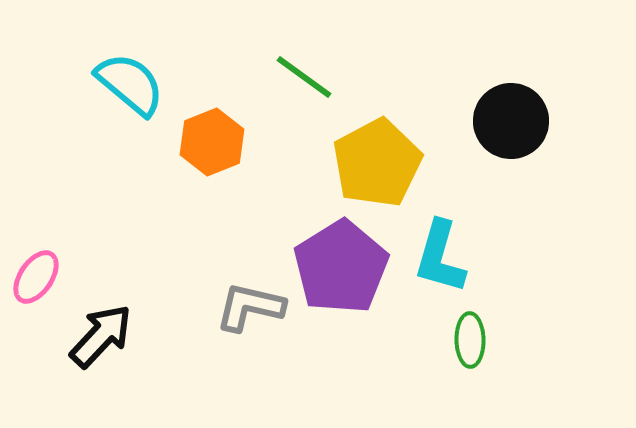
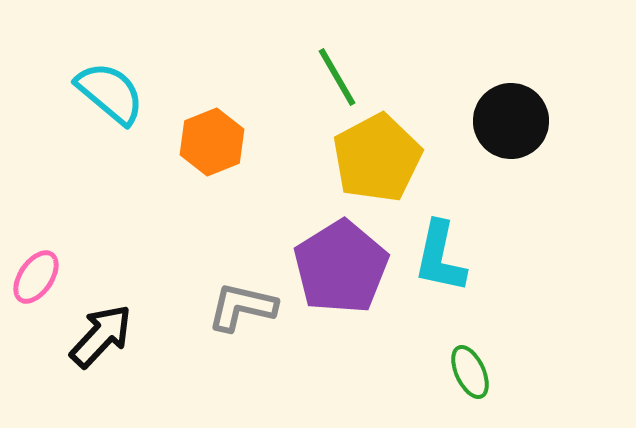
green line: moved 33 px right; rotated 24 degrees clockwise
cyan semicircle: moved 20 px left, 9 px down
yellow pentagon: moved 5 px up
cyan L-shape: rotated 4 degrees counterclockwise
gray L-shape: moved 8 px left
green ellipse: moved 32 px down; rotated 24 degrees counterclockwise
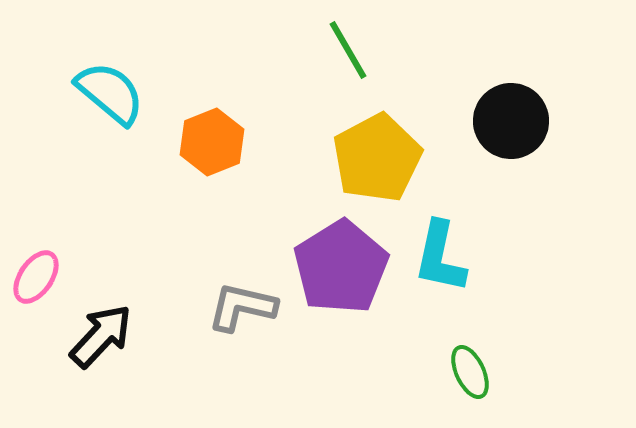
green line: moved 11 px right, 27 px up
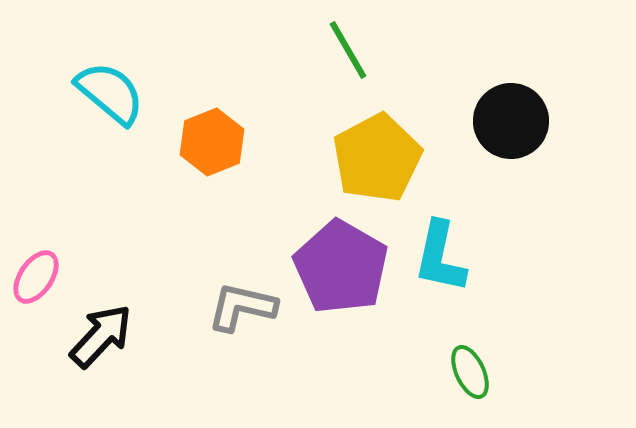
purple pentagon: rotated 10 degrees counterclockwise
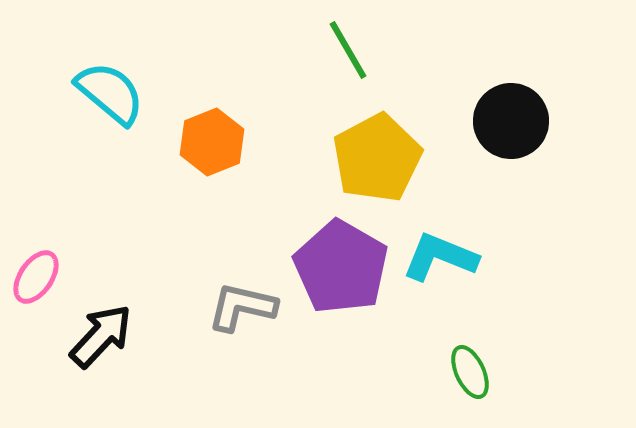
cyan L-shape: rotated 100 degrees clockwise
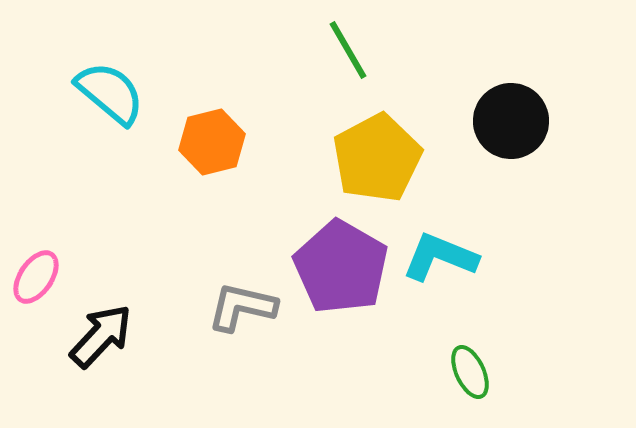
orange hexagon: rotated 8 degrees clockwise
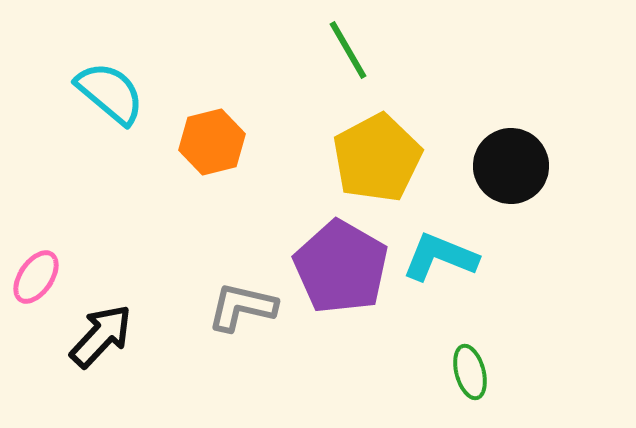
black circle: moved 45 px down
green ellipse: rotated 10 degrees clockwise
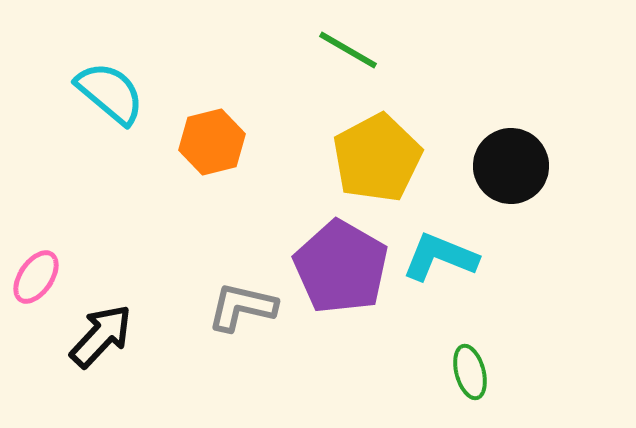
green line: rotated 30 degrees counterclockwise
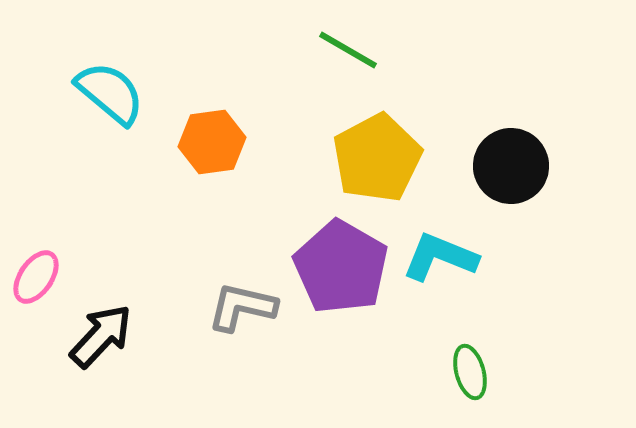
orange hexagon: rotated 6 degrees clockwise
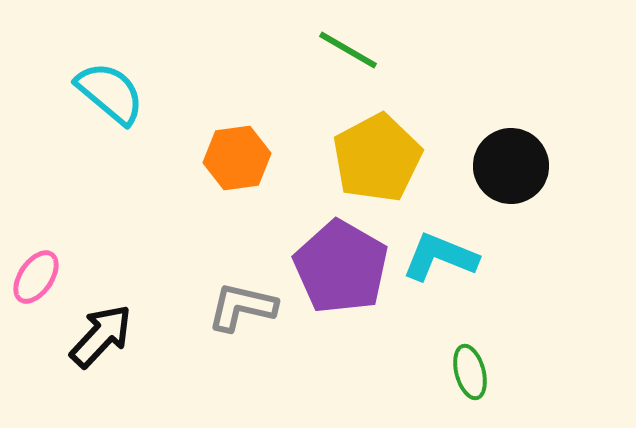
orange hexagon: moved 25 px right, 16 px down
